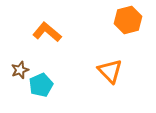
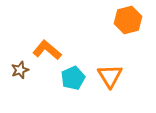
orange L-shape: moved 18 px down
orange triangle: moved 5 px down; rotated 12 degrees clockwise
cyan pentagon: moved 32 px right, 7 px up
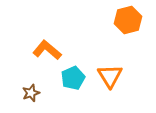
brown star: moved 11 px right, 23 px down
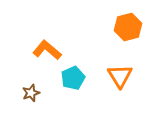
orange hexagon: moved 7 px down
orange triangle: moved 10 px right
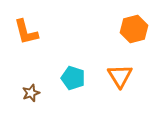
orange hexagon: moved 6 px right, 2 px down
orange L-shape: moved 21 px left, 18 px up; rotated 144 degrees counterclockwise
cyan pentagon: rotated 30 degrees counterclockwise
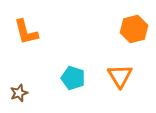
brown star: moved 12 px left
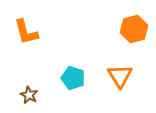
brown star: moved 10 px right, 2 px down; rotated 24 degrees counterclockwise
